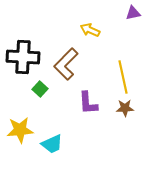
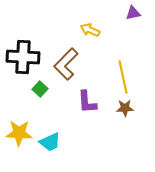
purple L-shape: moved 1 px left, 1 px up
yellow star: moved 1 px left, 3 px down; rotated 8 degrees clockwise
cyan trapezoid: moved 2 px left, 2 px up
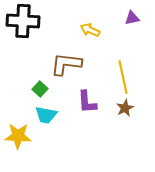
purple triangle: moved 1 px left, 5 px down
black cross: moved 36 px up
brown L-shape: rotated 52 degrees clockwise
brown star: rotated 24 degrees counterclockwise
yellow star: moved 1 px left, 3 px down
cyan trapezoid: moved 4 px left, 27 px up; rotated 35 degrees clockwise
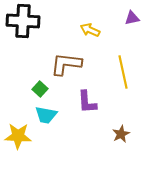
yellow line: moved 5 px up
brown star: moved 4 px left, 26 px down
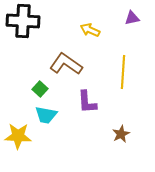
brown L-shape: rotated 28 degrees clockwise
yellow line: rotated 16 degrees clockwise
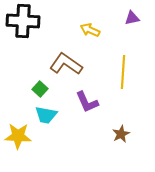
purple L-shape: rotated 20 degrees counterclockwise
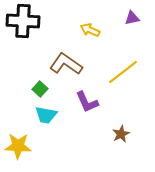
yellow line: rotated 48 degrees clockwise
yellow star: moved 10 px down
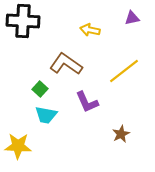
yellow arrow: rotated 12 degrees counterclockwise
yellow line: moved 1 px right, 1 px up
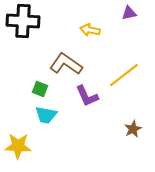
purple triangle: moved 3 px left, 5 px up
yellow line: moved 4 px down
green square: rotated 21 degrees counterclockwise
purple L-shape: moved 6 px up
brown star: moved 12 px right, 5 px up
